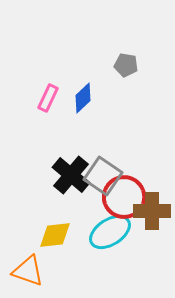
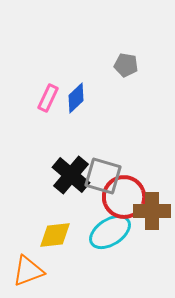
blue diamond: moved 7 px left
gray square: rotated 18 degrees counterclockwise
orange triangle: rotated 40 degrees counterclockwise
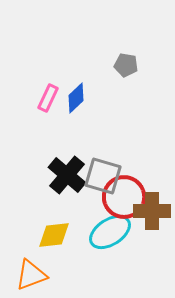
black cross: moved 4 px left
yellow diamond: moved 1 px left
orange triangle: moved 3 px right, 4 px down
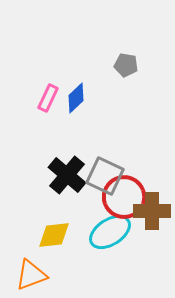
gray square: moved 2 px right; rotated 9 degrees clockwise
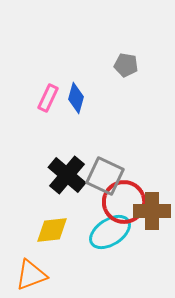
blue diamond: rotated 32 degrees counterclockwise
red circle: moved 5 px down
yellow diamond: moved 2 px left, 5 px up
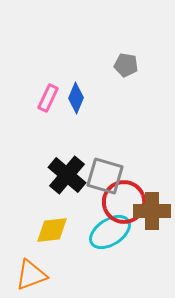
blue diamond: rotated 8 degrees clockwise
gray square: rotated 9 degrees counterclockwise
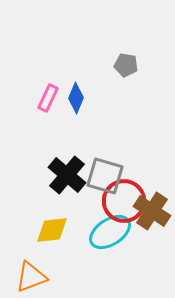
red circle: moved 1 px up
brown cross: rotated 33 degrees clockwise
orange triangle: moved 2 px down
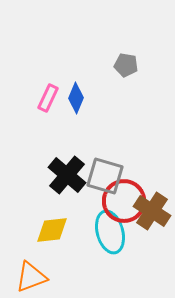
cyan ellipse: rotated 72 degrees counterclockwise
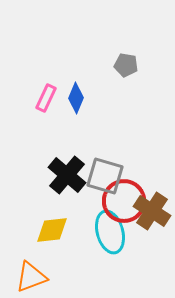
pink rectangle: moved 2 px left
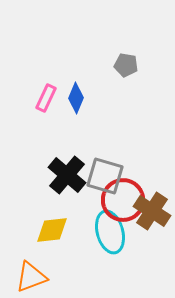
red circle: moved 1 px left, 1 px up
